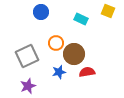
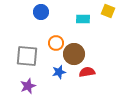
cyan rectangle: moved 2 px right; rotated 24 degrees counterclockwise
gray square: rotated 30 degrees clockwise
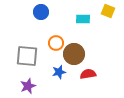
red semicircle: moved 1 px right, 2 px down
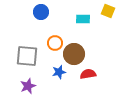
orange circle: moved 1 px left
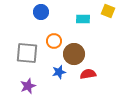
orange circle: moved 1 px left, 2 px up
gray square: moved 3 px up
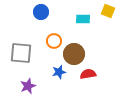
gray square: moved 6 px left
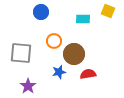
purple star: rotated 14 degrees counterclockwise
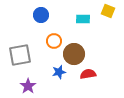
blue circle: moved 3 px down
gray square: moved 1 px left, 2 px down; rotated 15 degrees counterclockwise
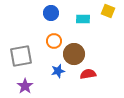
blue circle: moved 10 px right, 2 px up
gray square: moved 1 px right, 1 px down
blue star: moved 1 px left, 1 px up
purple star: moved 3 px left
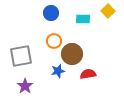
yellow square: rotated 24 degrees clockwise
brown circle: moved 2 px left
